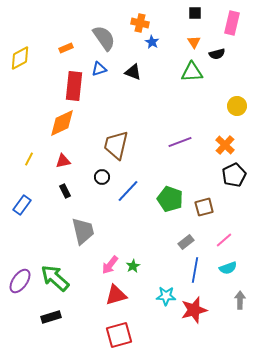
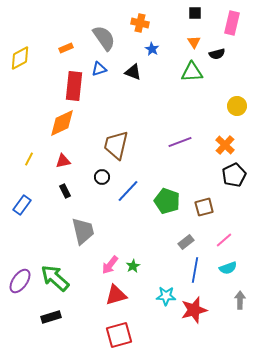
blue star at (152, 42): moved 7 px down
green pentagon at (170, 199): moved 3 px left, 2 px down
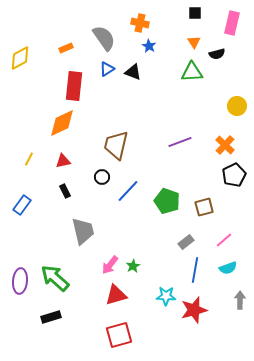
blue star at (152, 49): moved 3 px left, 3 px up
blue triangle at (99, 69): moved 8 px right; rotated 14 degrees counterclockwise
purple ellipse at (20, 281): rotated 30 degrees counterclockwise
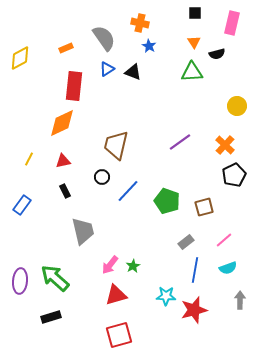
purple line at (180, 142): rotated 15 degrees counterclockwise
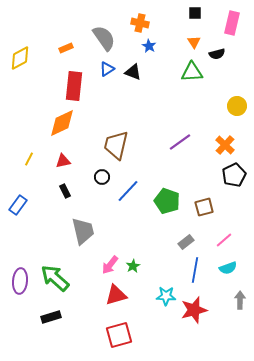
blue rectangle at (22, 205): moved 4 px left
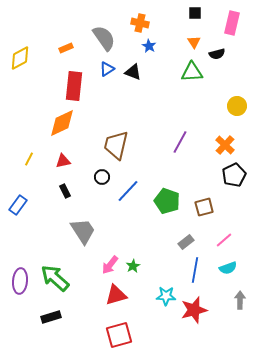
purple line at (180, 142): rotated 25 degrees counterclockwise
gray trapezoid at (83, 231): rotated 20 degrees counterclockwise
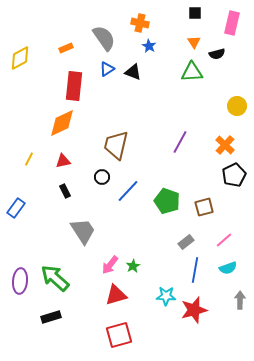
blue rectangle at (18, 205): moved 2 px left, 3 px down
